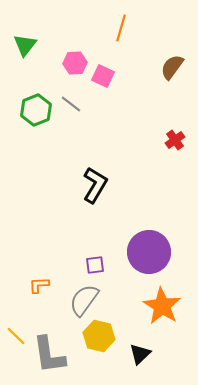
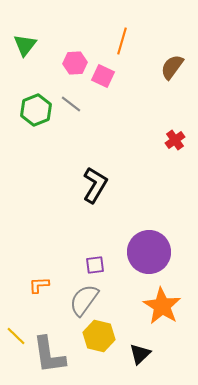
orange line: moved 1 px right, 13 px down
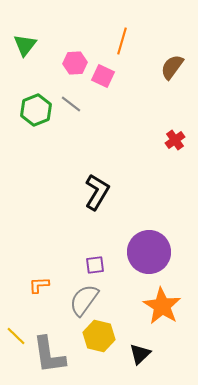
black L-shape: moved 2 px right, 7 px down
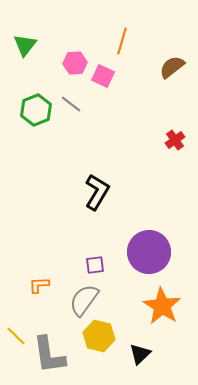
brown semicircle: rotated 16 degrees clockwise
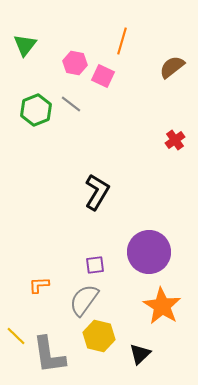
pink hexagon: rotated 15 degrees clockwise
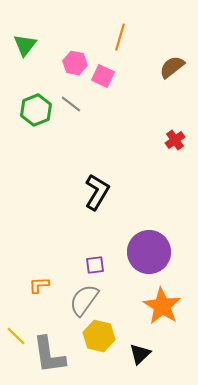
orange line: moved 2 px left, 4 px up
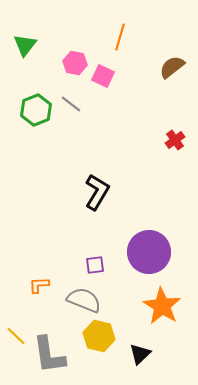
gray semicircle: rotated 76 degrees clockwise
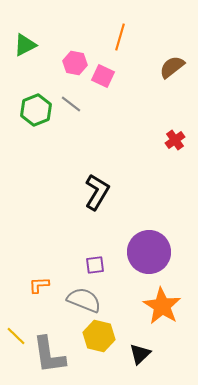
green triangle: rotated 25 degrees clockwise
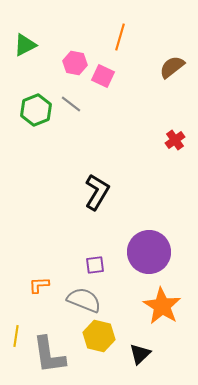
yellow line: rotated 55 degrees clockwise
